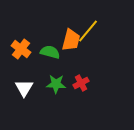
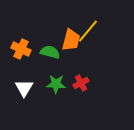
orange cross: rotated 12 degrees counterclockwise
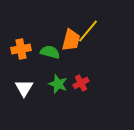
orange cross: rotated 36 degrees counterclockwise
green star: moved 2 px right; rotated 18 degrees clockwise
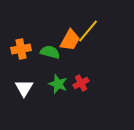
orange trapezoid: moved 1 px left; rotated 15 degrees clockwise
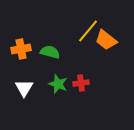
orange trapezoid: moved 36 px right; rotated 100 degrees clockwise
red cross: rotated 21 degrees clockwise
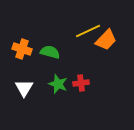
yellow line: rotated 25 degrees clockwise
orange trapezoid: rotated 85 degrees counterclockwise
orange cross: moved 1 px right; rotated 30 degrees clockwise
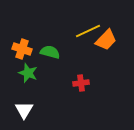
green star: moved 30 px left, 11 px up
white triangle: moved 22 px down
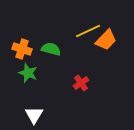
green semicircle: moved 1 px right, 3 px up
red cross: rotated 28 degrees counterclockwise
white triangle: moved 10 px right, 5 px down
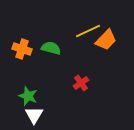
green semicircle: moved 1 px up
green star: moved 23 px down
